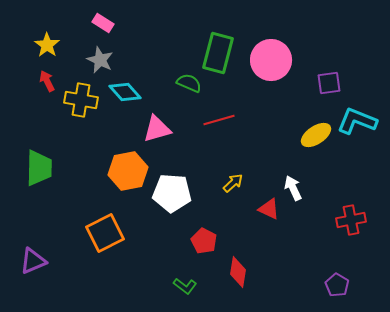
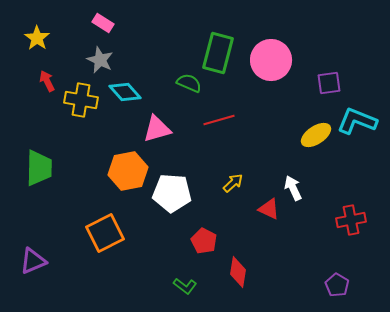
yellow star: moved 10 px left, 7 px up
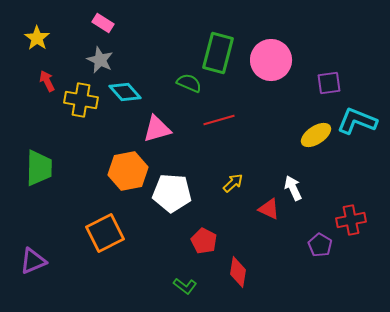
purple pentagon: moved 17 px left, 40 px up
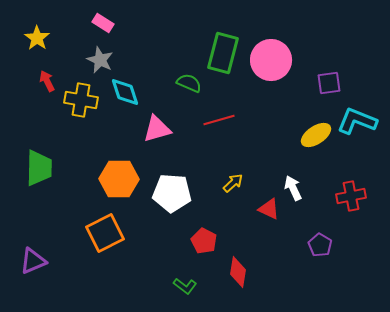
green rectangle: moved 5 px right
cyan diamond: rotated 24 degrees clockwise
orange hexagon: moved 9 px left, 8 px down; rotated 12 degrees clockwise
red cross: moved 24 px up
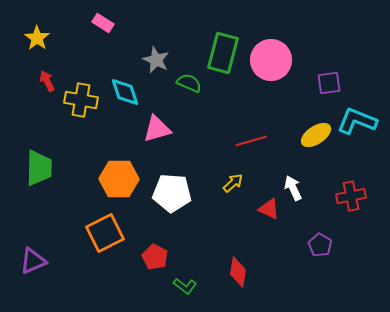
gray star: moved 56 px right
red line: moved 32 px right, 21 px down
red pentagon: moved 49 px left, 16 px down
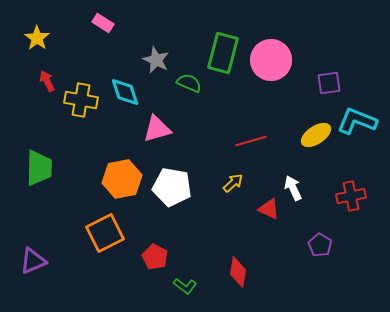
orange hexagon: moved 3 px right; rotated 12 degrees counterclockwise
white pentagon: moved 6 px up; rotated 6 degrees clockwise
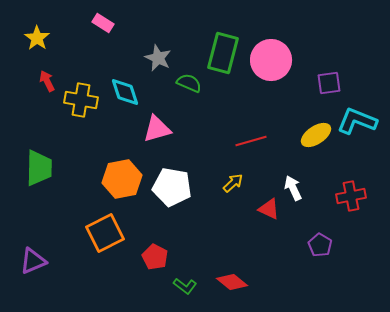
gray star: moved 2 px right, 2 px up
red diamond: moved 6 px left, 10 px down; rotated 60 degrees counterclockwise
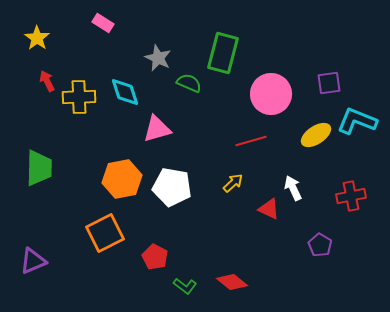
pink circle: moved 34 px down
yellow cross: moved 2 px left, 3 px up; rotated 12 degrees counterclockwise
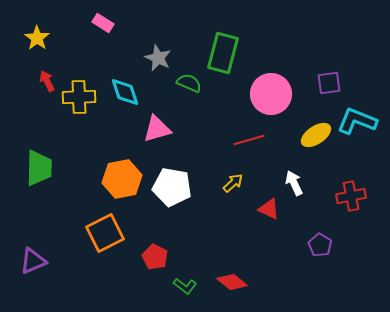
red line: moved 2 px left, 1 px up
white arrow: moved 1 px right, 5 px up
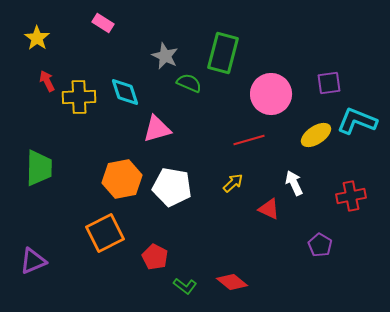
gray star: moved 7 px right, 2 px up
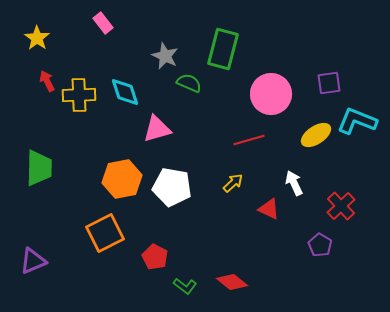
pink rectangle: rotated 20 degrees clockwise
green rectangle: moved 4 px up
yellow cross: moved 2 px up
red cross: moved 10 px left, 10 px down; rotated 32 degrees counterclockwise
